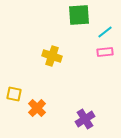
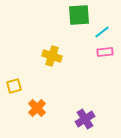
cyan line: moved 3 px left
yellow square: moved 8 px up; rotated 28 degrees counterclockwise
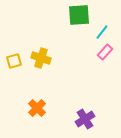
cyan line: rotated 14 degrees counterclockwise
pink rectangle: rotated 42 degrees counterclockwise
yellow cross: moved 11 px left, 2 px down
yellow square: moved 25 px up
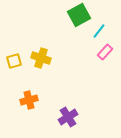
green square: rotated 25 degrees counterclockwise
cyan line: moved 3 px left, 1 px up
orange cross: moved 8 px left, 8 px up; rotated 30 degrees clockwise
purple cross: moved 17 px left, 2 px up
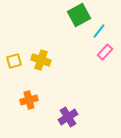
yellow cross: moved 2 px down
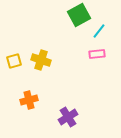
pink rectangle: moved 8 px left, 2 px down; rotated 42 degrees clockwise
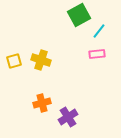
orange cross: moved 13 px right, 3 px down
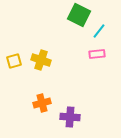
green square: rotated 35 degrees counterclockwise
purple cross: moved 2 px right; rotated 36 degrees clockwise
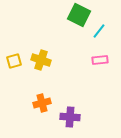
pink rectangle: moved 3 px right, 6 px down
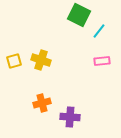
pink rectangle: moved 2 px right, 1 px down
